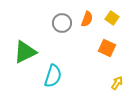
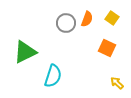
gray circle: moved 4 px right
yellow arrow: rotated 80 degrees counterclockwise
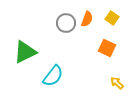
cyan semicircle: rotated 20 degrees clockwise
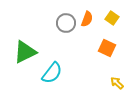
cyan semicircle: moved 1 px left, 3 px up
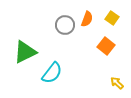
gray circle: moved 1 px left, 2 px down
orange square: moved 1 px left, 2 px up; rotated 12 degrees clockwise
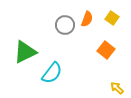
orange square: moved 4 px down
yellow arrow: moved 5 px down
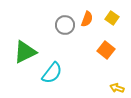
yellow arrow: rotated 24 degrees counterclockwise
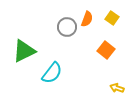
gray circle: moved 2 px right, 2 px down
green triangle: moved 1 px left, 1 px up
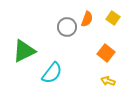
yellow square: moved 1 px right
orange square: moved 3 px down
yellow arrow: moved 9 px left, 7 px up
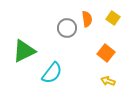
orange semicircle: rotated 28 degrees counterclockwise
gray circle: moved 1 px down
